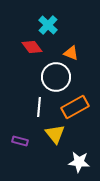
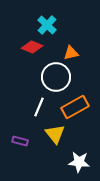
cyan cross: moved 1 px left
red diamond: rotated 30 degrees counterclockwise
orange triangle: rotated 35 degrees counterclockwise
white line: rotated 18 degrees clockwise
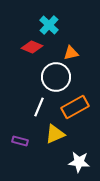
cyan cross: moved 2 px right
yellow triangle: rotated 45 degrees clockwise
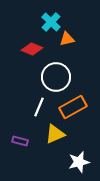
cyan cross: moved 2 px right, 3 px up
red diamond: moved 2 px down
orange triangle: moved 4 px left, 14 px up
orange rectangle: moved 2 px left
white star: rotated 20 degrees counterclockwise
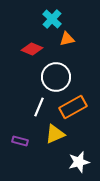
cyan cross: moved 1 px right, 3 px up
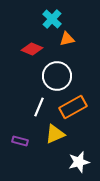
white circle: moved 1 px right, 1 px up
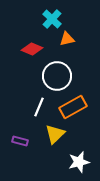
yellow triangle: rotated 20 degrees counterclockwise
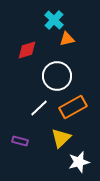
cyan cross: moved 2 px right, 1 px down
red diamond: moved 5 px left, 1 px down; rotated 40 degrees counterclockwise
white line: moved 1 px down; rotated 24 degrees clockwise
yellow triangle: moved 6 px right, 4 px down
